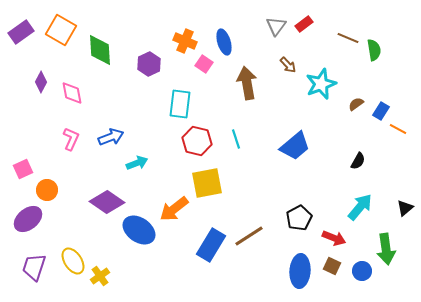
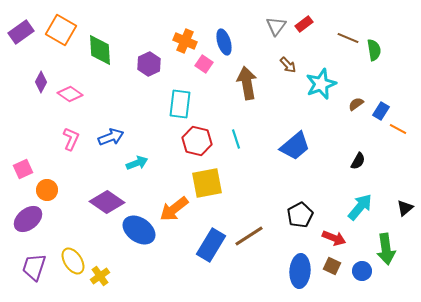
pink diamond at (72, 93): moved 2 px left, 1 px down; rotated 45 degrees counterclockwise
black pentagon at (299, 218): moved 1 px right, 3 px up
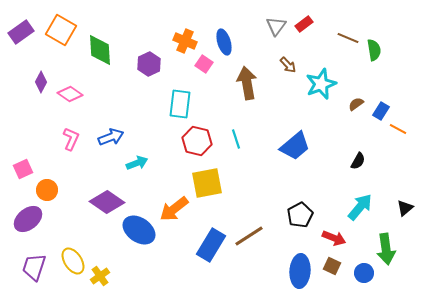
blue circle at (362, 271): moved 2 px right, 2 px down
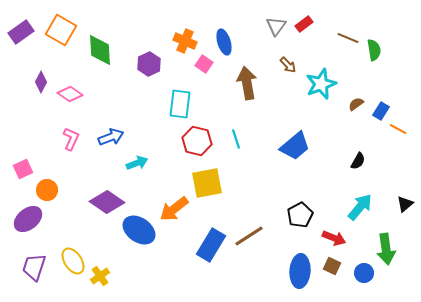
black triangle at (405, 208): moved 4 px up
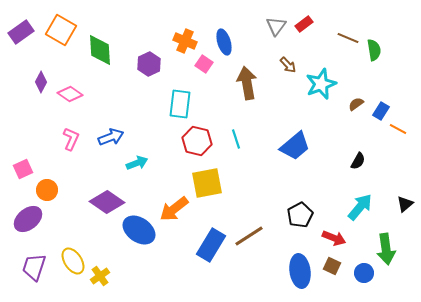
blue ellipse at (300, 271): rotated 12 degrees counterclockwise
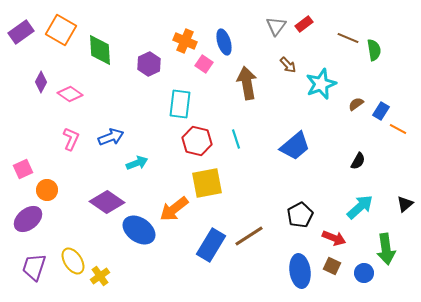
cyan arrow at (360, 207): rotated 8 degrees clockwise
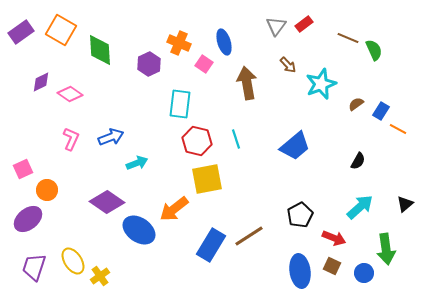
orange cross at (185, 41): moved 6 px left, 2 px down
green semicircle at (374, 50): rotated 15 degrees counterclockwise
purple diamond at (41, 82): rotated 35 degrees clockwise
yellow square at (207, 183): moved 4 px up
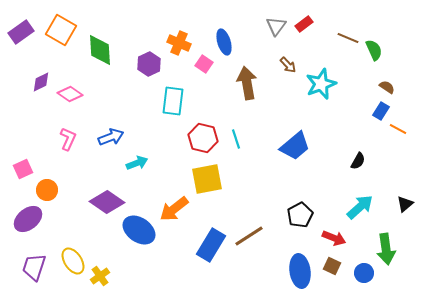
cyan rectangle at (180, 104): moved 7 px left, 3 px up
brown semicircle at (356, 104): moved 31 px right, 17 px up; rotated 70 degrees clockwise
pink L-shape at (71, 139): moved 3 px left
red hexagon at (197, 141): moved 6 px right, 3 px up
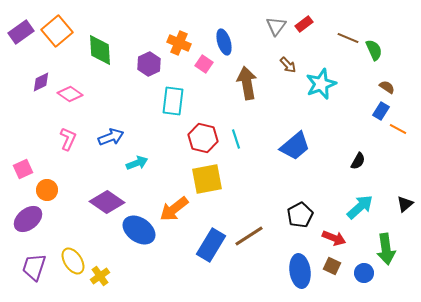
orange square at (61, 30): moved 4 px left, 1 px down; rotated 20 degrees clockwise
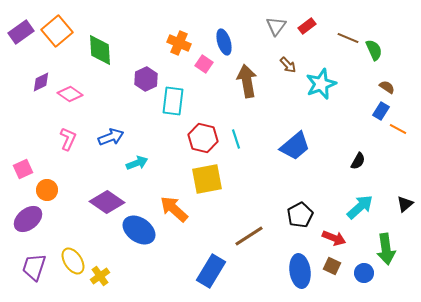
red rectangle at (304, 24): moved 3 px right, 2 px down
purple hexagon at (149, 64): moved 3 px left, 15 px down
brown arrow at (247, 83): moved 2 px up
orange arrow at (174, 209): rotated 80 degrees clockwise
blue rectangle at (211, 245): moved 26 px down
